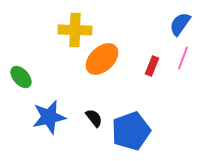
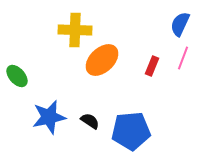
blue semicircle: rotated 10 degrees counterclockwise
orange ellipse: moved 1 px down
green ellipse: moved 4 px left, 1 px up
black semicircle: moved 4 px left, 3 px down; rotated 18 degrees counterclockwise
blue pentagon: rotated 15 degrees clockwise
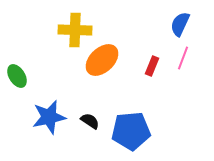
green ellipse: rotated 10 degrees clockwise
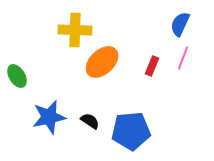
orange ellipse: moved 2 px down
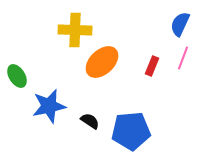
blue star: moved 11 px up
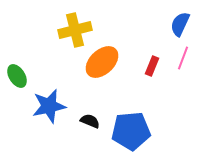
yellow cross: rotated 16 degrees counterclockwise
black semicircle: rotated 12 degrees counterclockwise
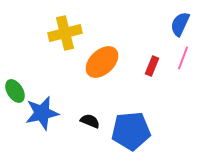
yellow cross: moved 10 px left, 3 px down
green ellipse: moved 2 px left, 15 px down
blue star: moved 7 px left, 7 px down
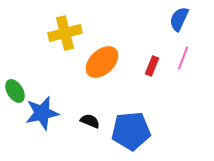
blue semicircle: moved 1 px left, 5 px up
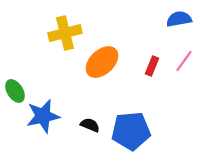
blue semicircle: rotated 55 degrees clockwise
pink line: moved 1 px right, 3 px down; rotated 15 degrees clockwise
blue star: moved 1 px right, 3 px down
black semicircle: moved 4 px down
